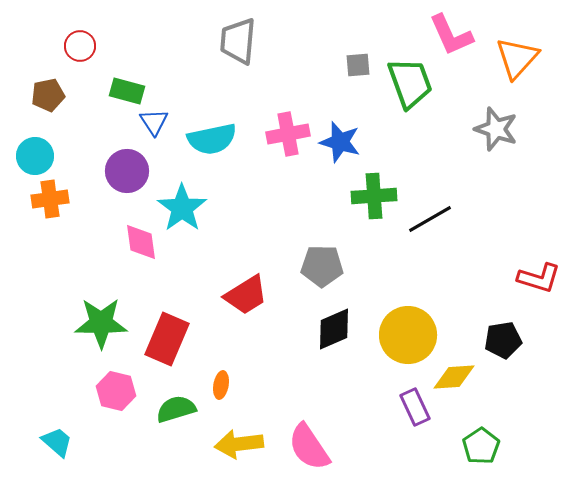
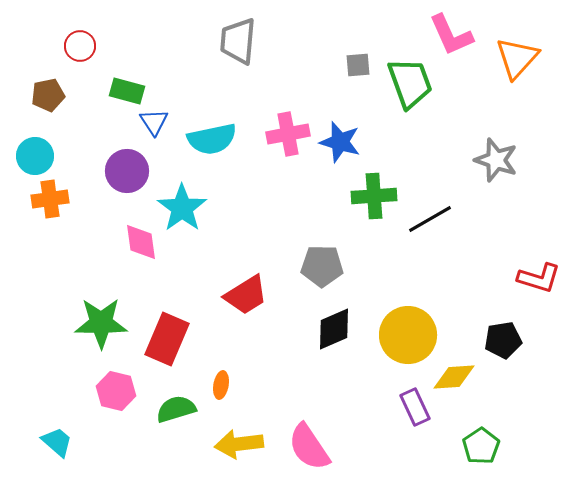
gray star: moved 31 px down
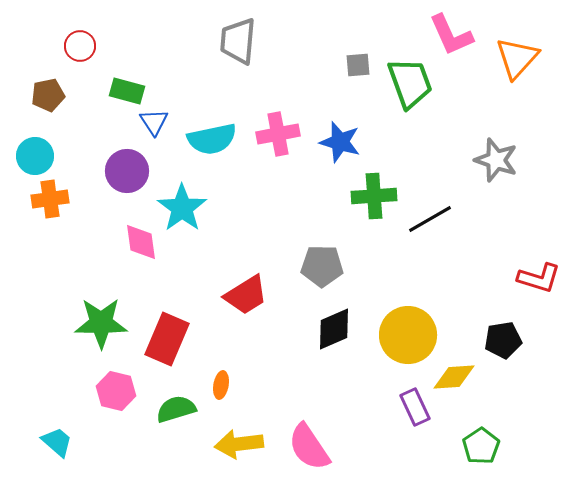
pink cross: moved 10 px left
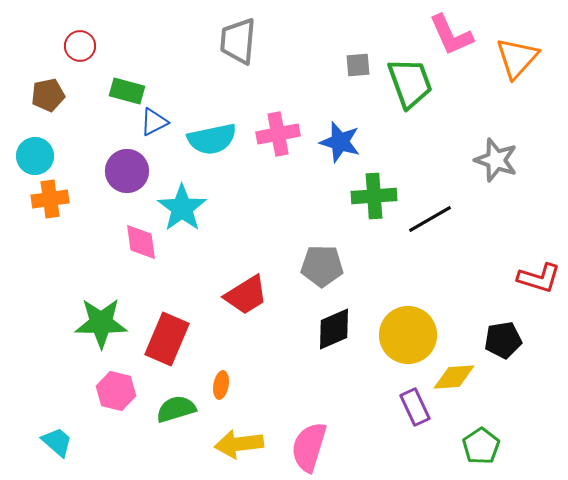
blue triangle: rotated 36 degrees clockwise
pink semicircle: rotated 51 degrees clockwise
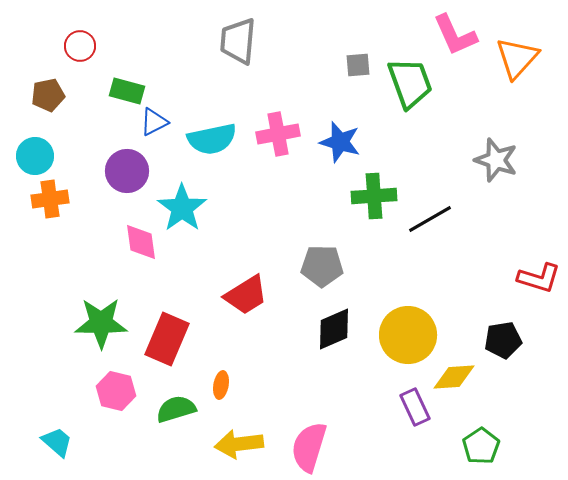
pink L-shape: moved 4 px right
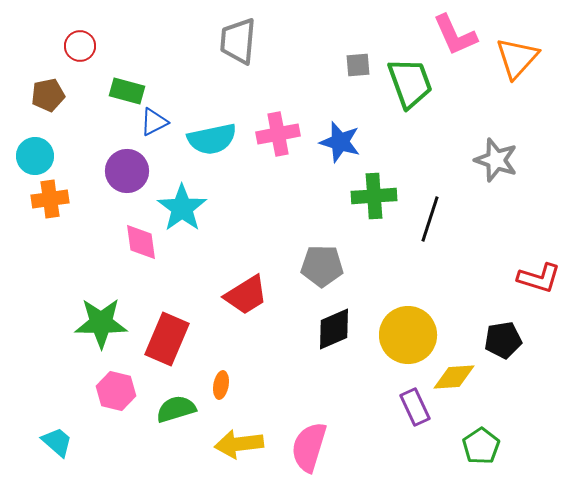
black line: rotated 42 degrees counterclockwise
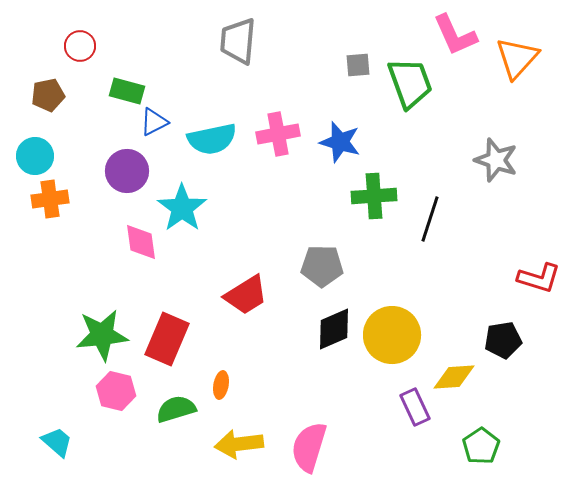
green star: moved 1 px right, 12 px down; rotated 6 degrees counterclockwise
yellow circle: moved 16 px left
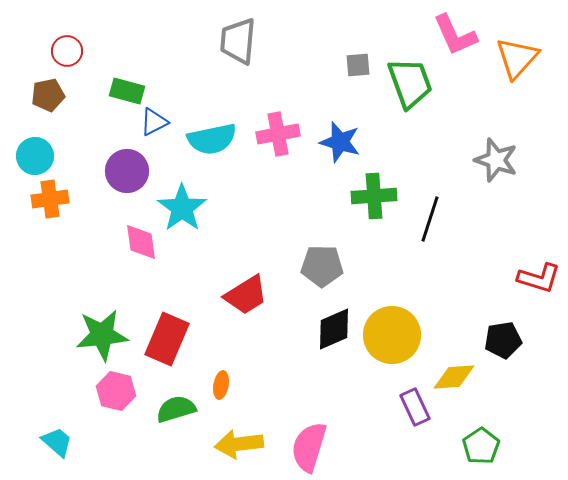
red circle: moved 13 px left, 5 px down
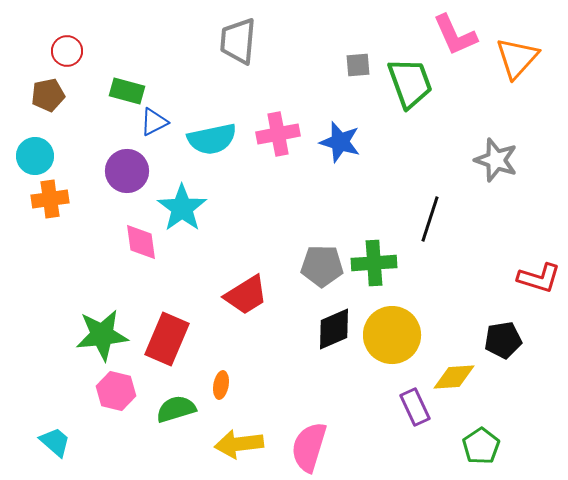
green cross: moved 67 px down
cyan trapezoid: moved 2 px left
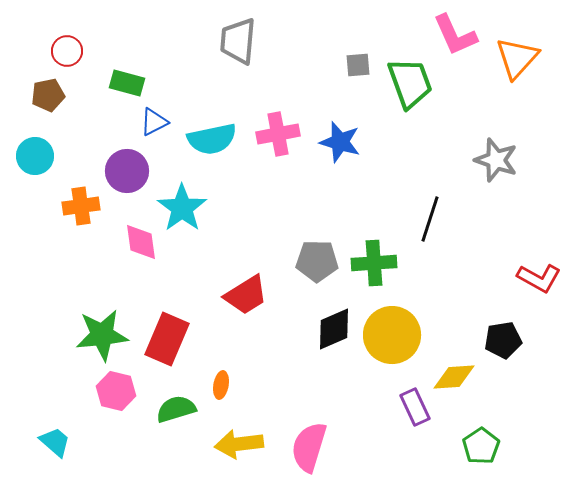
green rectangle: moved 8 px up
orange cross: moved 31 px right, 7 px down
gray pentagon: moved 5 px left, 5 px up
red L-shape: rotated 12 degrees clockwise
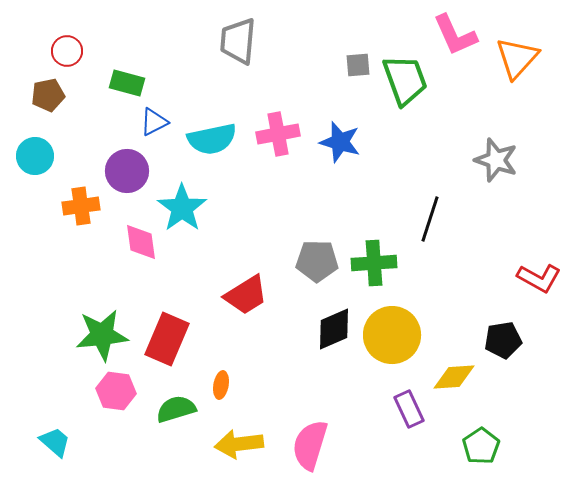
green trapezoid: moved 5 px left, 3 px up
pink hexagon: rotated 6 degrees counterclockwise
purple rectangle: moved 6 px left, 2 px down
pink semicircle: moved 1 px right, 2 px up
